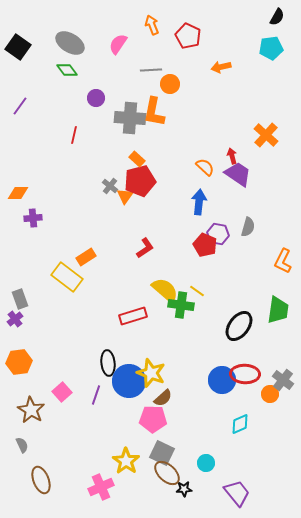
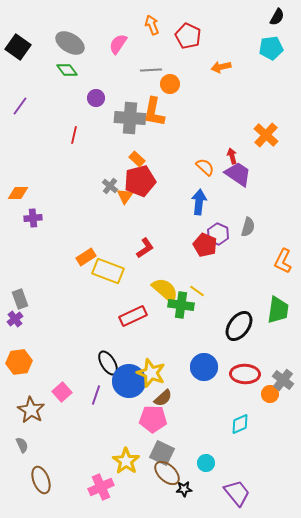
purple hexagon at (218, 234): rotated 15 degrees clockwise
yellow rectangle at (67, 277): moved 41 px right, 6 px up; rotated 16 degrees counterclockwise
red rectangle at (133, 316): rotated 8 degrees counterclockwise
black ellipse at (108, 363): rotated 25 degrees counterclockwise
blue circle at (222, 380): moved 18 px left, 13 px up
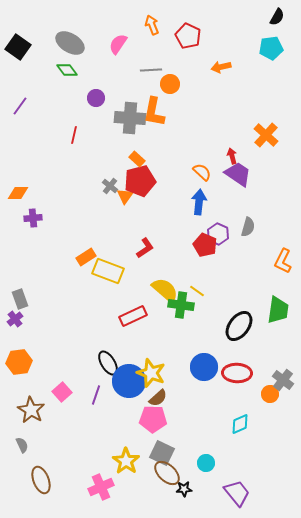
orange semicircle at (205, 167): moved 3 px left, 5 px down
red ellipse at (245, 374): moved 8 px left, 1 px up
brown semicircle at (163, 398): moved 5 px left
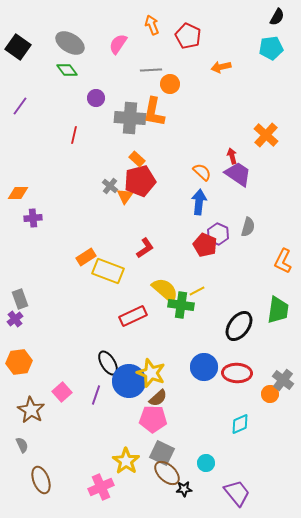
yellow line at (197, 291): rotated 63 degrees counterclockwise
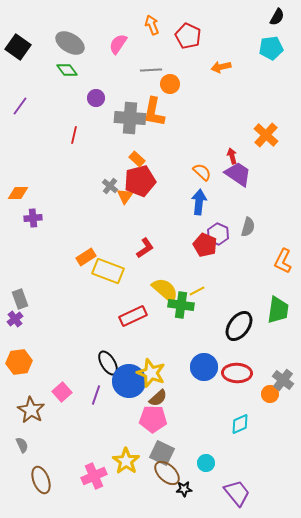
pink cross at (101, 487): moved 7 px left, 11 px up
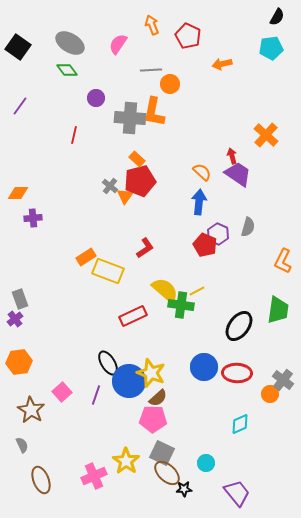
orange arrow at (221, 67): moved 1 px right, 3 px up
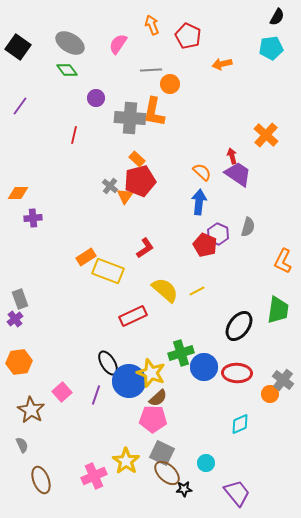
green cross at (181, 305): moved 48 px down; rotated 25 degrees counterclockwise
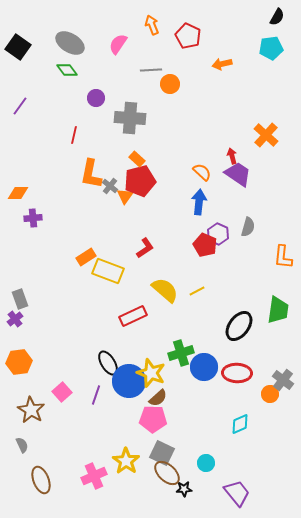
orange L-shape at (154, 112): moved 63 px left, 62 px down
orange L-shape at (283, 261): moved 4 px up; rotated 20 degrees counterclockwise
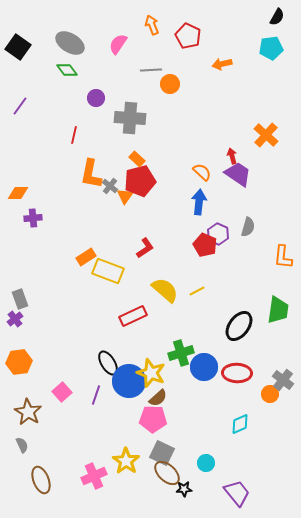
brown star at (31, 410): moved 3 px left, 2 px down
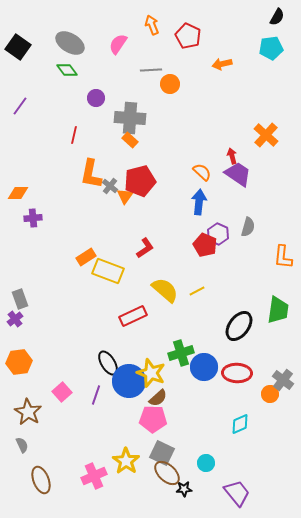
orange rectangle at (137, 159): moved 7 px left, 19 px up
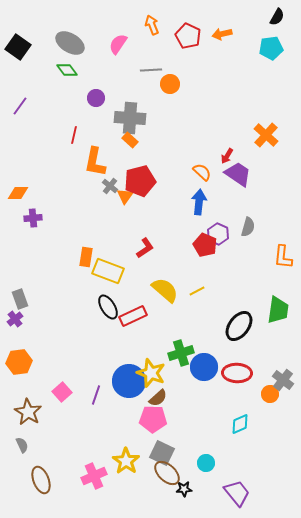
orange arrow at (222, 64): moved 30 px up
red arrow at (232, 156): moved 5 px left; rotated 133 degrees counterclockwise
orange L-shape at (91, 174): moved 4 px right, 12 px up
orange rectangle at (86, 257): rotated 48 degrees counterclockwise
black ellipse at (108, 363): moved 56 px up
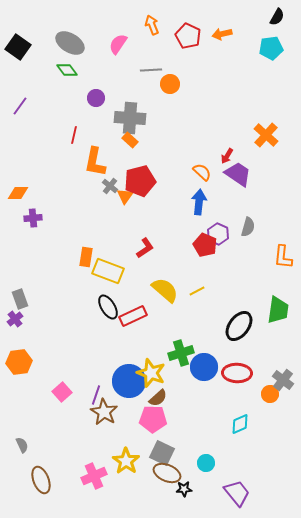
brown star at (28, 412): moved 76 px right
brown ellipse at (167, 473): rotated 20 degrees counterclockwise
